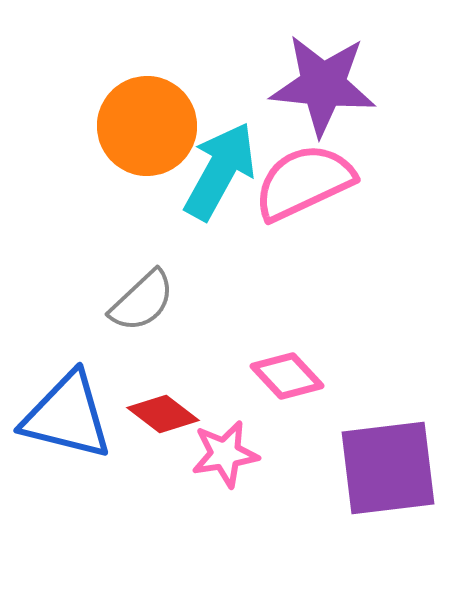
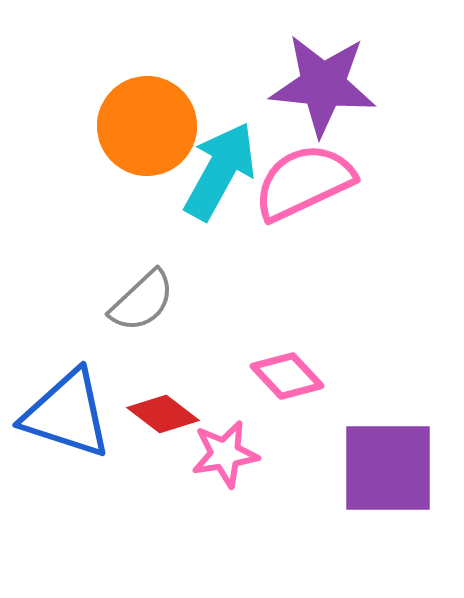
blue triangle: moved 2 px up; rotated 4 degrees clockwise
purple square: rotated 7 degrees clockwise
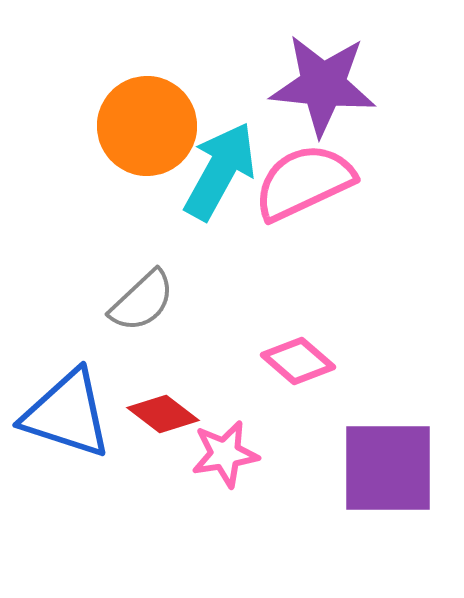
pink diamond: moved 11 px right, 15 px up; rotated 6 degrees counterclockwise
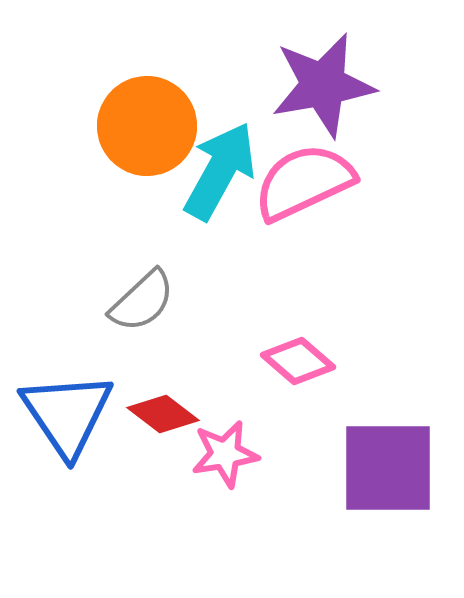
purple star: rotated 16 degrees counterclockwise
blue triangle: rotated 38 degrees clockwise
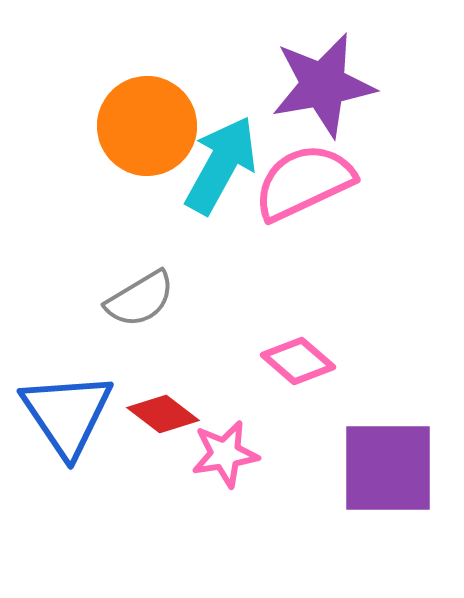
cyan arrow: moved 1 px right, 6 px up
gray semicircle: moved 2 px left, 2 px up; rotated 12 degrees clockwise
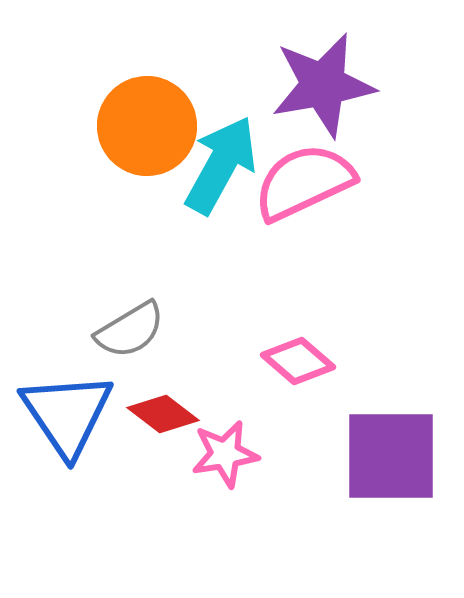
gray semicircle: moved 10 px left, 31 px down
purple square: moved 3 px right, 12 px up
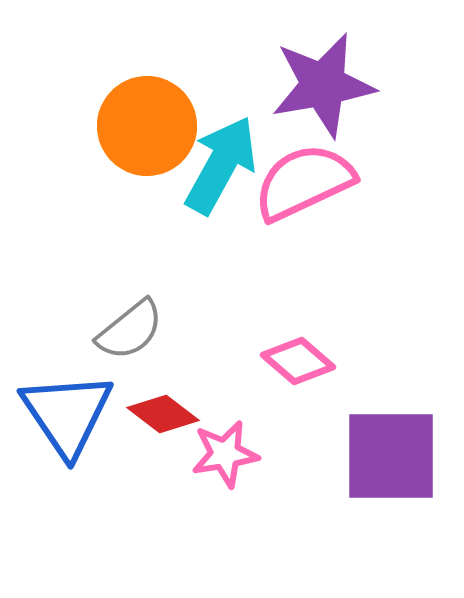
gray semicircle: rotated 8 degrees counterclockwise
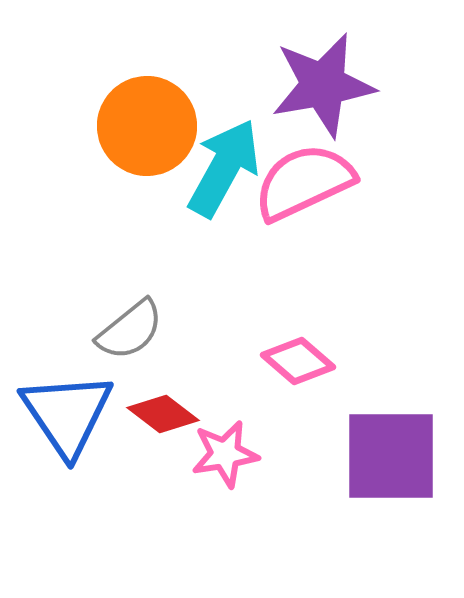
cyan arrow: moved 3 px right, 3 px down
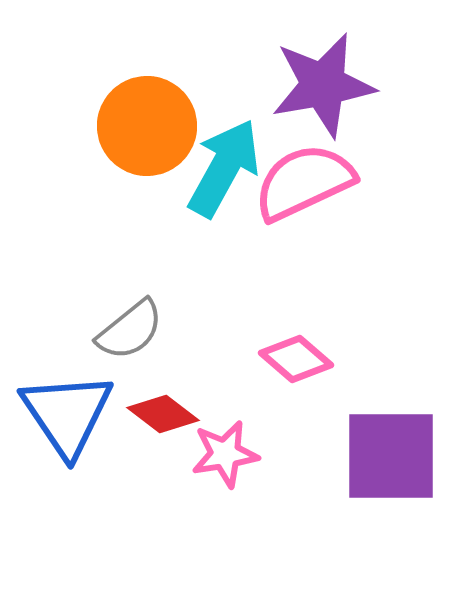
pink diamond: moved 2 px left, 2 px up
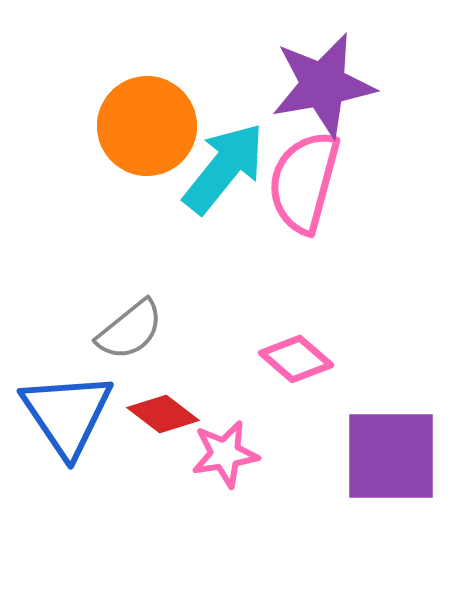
cyan arrow: rotated 10 degrees clockwise
pink semicircle: rotated 50 degrees counterclockwise
